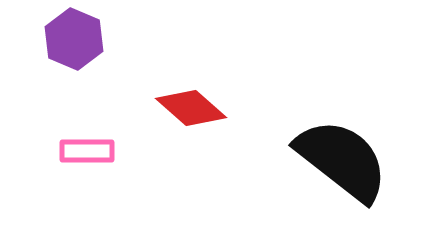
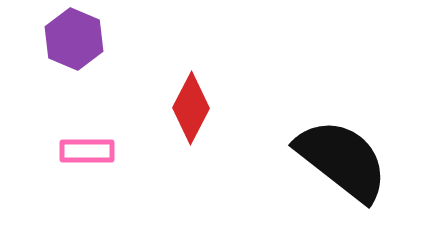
red diamond: rotated 76 degrees clockwise
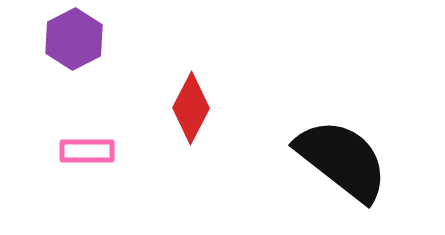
purple hexagon: rotated 10 degrees clockwise
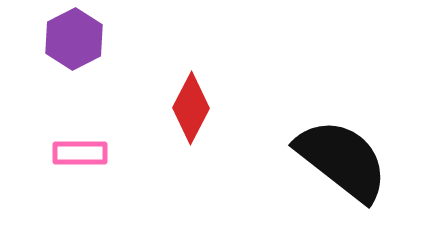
pink rectangle: moved 7 px left, 2 px down
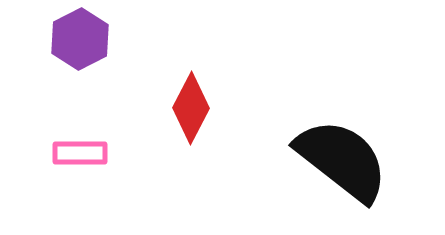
purple hexagon: moved 6 px right
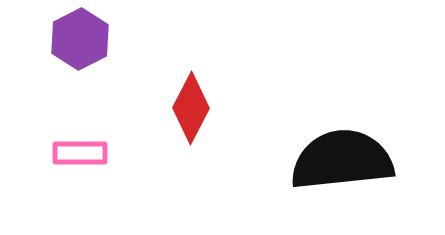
black semicircle: rotated 44 degrees counterclockwise
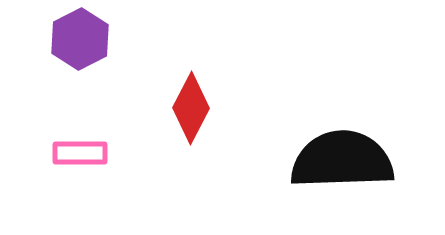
black semicircle: rotated 4 degrees clockwise
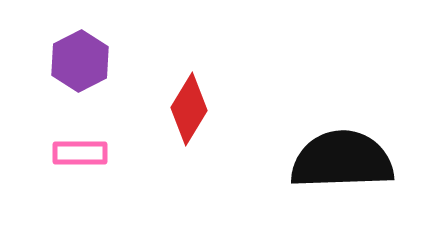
purple hexagon: moved 22 px down
red diamond: moved 2 px left, 1 px down; rotated 4 degrees clockwise
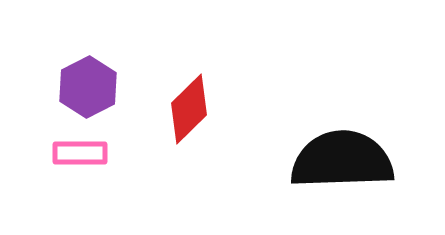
purple hexagon: moved 8 px right, 26 px down
red diamond: rotated 14 degrees clockwise
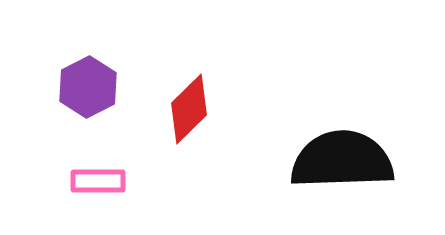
pink rectangle: moved 18 px right, 28 px down
